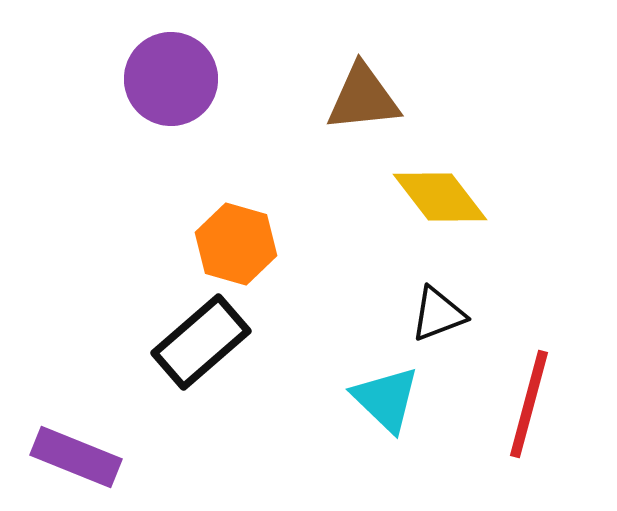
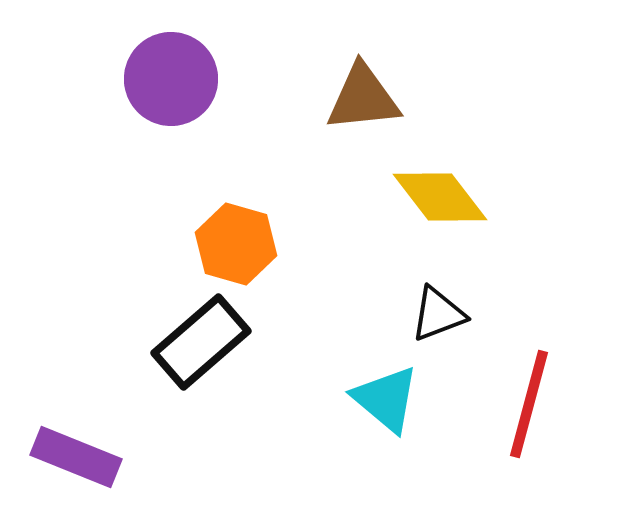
cyan triangle: rotated 4 degrees counterclockwise
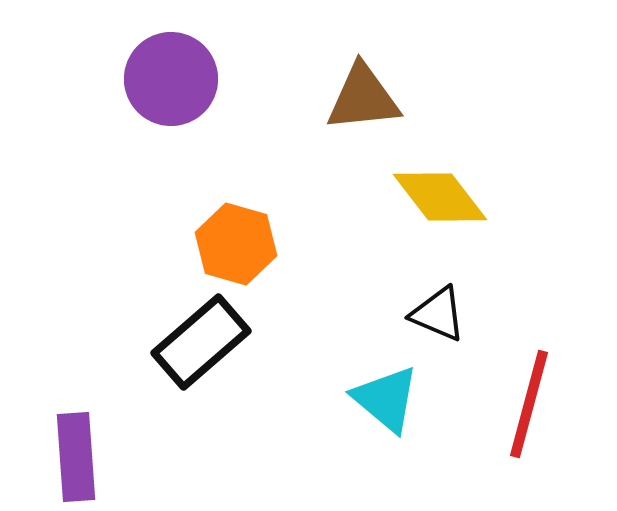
black triangle: rotated 44 degrees clockwise
purple rectangle: rotated 64 degrees clockwise
